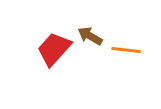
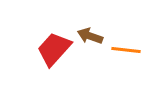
brown arrow: rotated 10 degrees counterclockwise
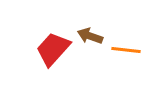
red trapezoid: moved 1 px left
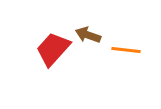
brown arrow: moved 2 px left, 1 px up
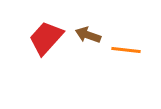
red trapezoid: moved 7 px left, 11 px up
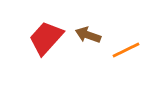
orange line: rotated 32 degrees counterclockwise
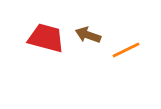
red trapezoid: rotated 63 degrees clockwise
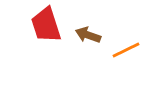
red trapezoid: moved 13 px up; rotated 123 degrees counterclockwise
